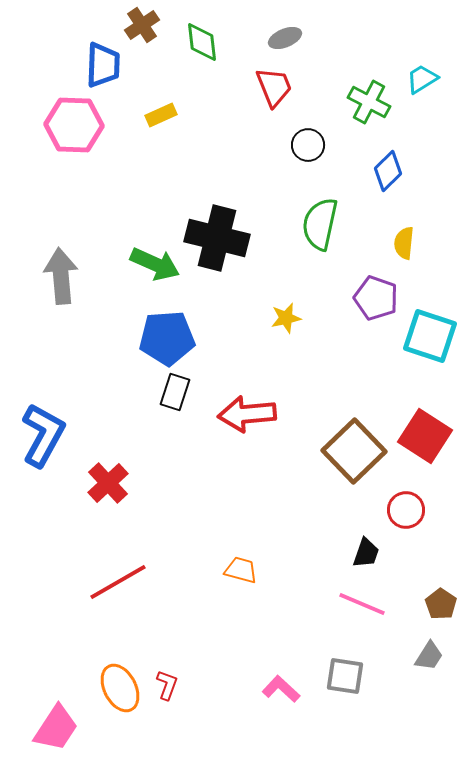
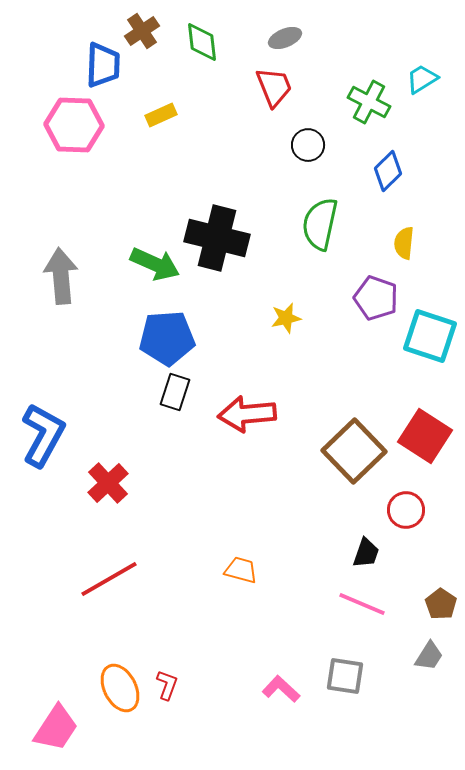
brown cross: moved 6 px down
red line: moved 9 px left, 3 px up
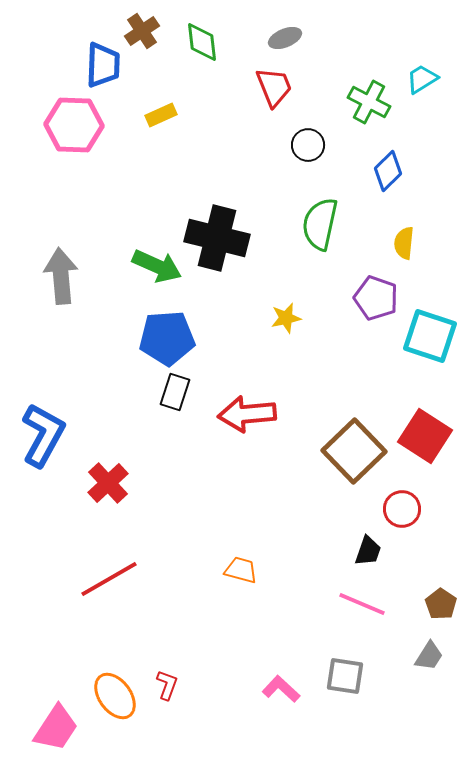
green arrow: moved 2 px right, 2 px down
red circle: moved 4 px left, 1 px up
black trapezoid: moved 2 px right, 2 px up
orange ellipse: moved 5 px left, 8 px down; rotated 9 degrees counterclockwise
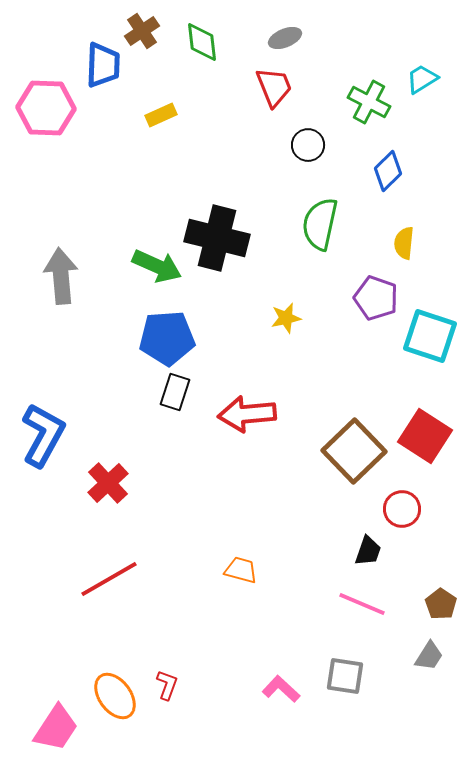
pink hexagon: moved 28 px left, 17 px up
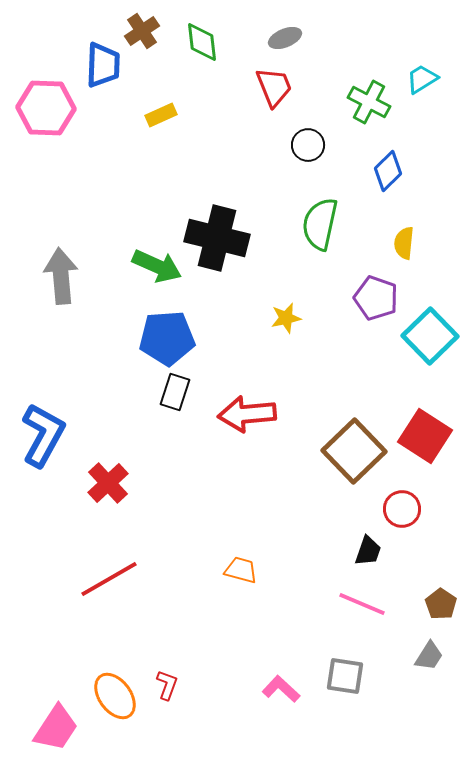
cyan square: rotated 28 degrees clockwise
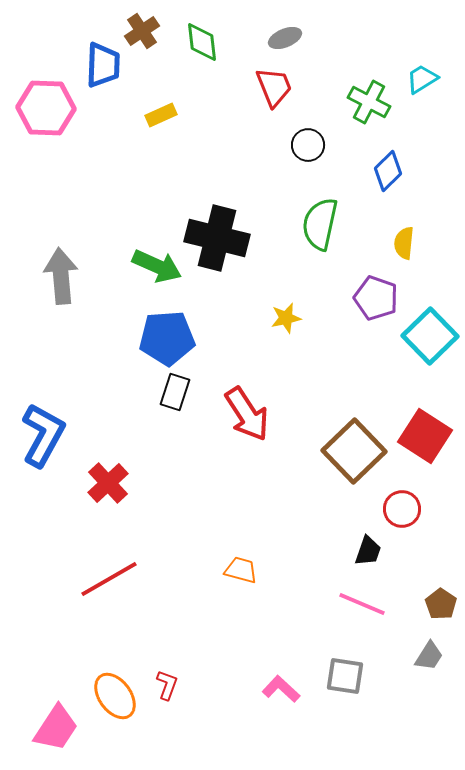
red arrow: rotated 118 degrees counterclockwise
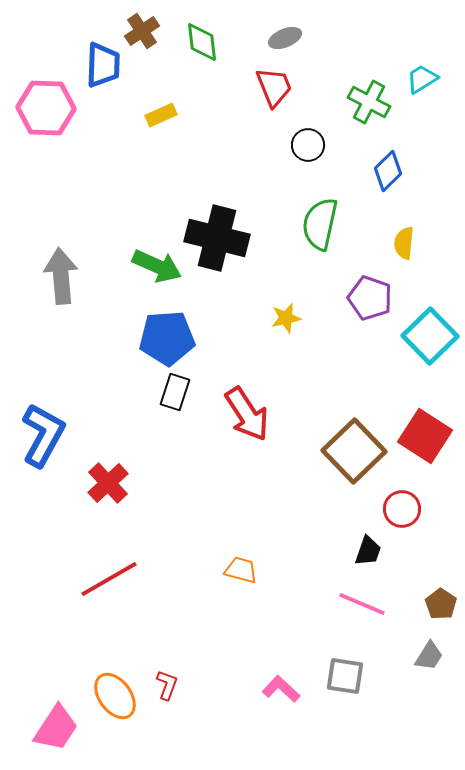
purple pentagon: moved 6 px left
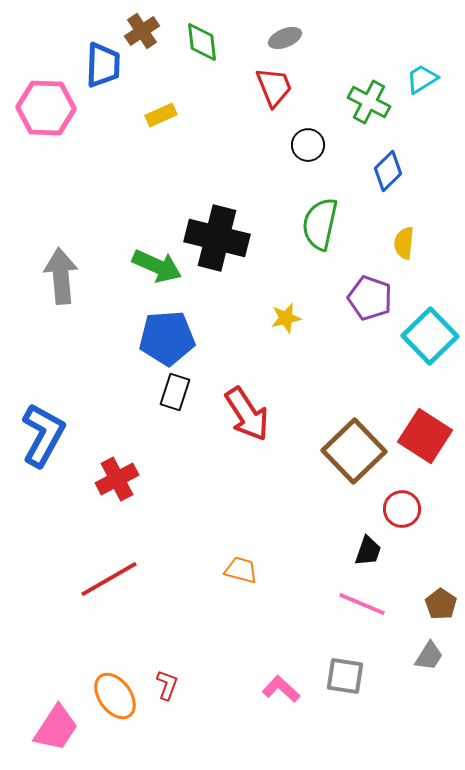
red cross: moved 9 px right, 4 px up; rotated 15 degrees clockwise
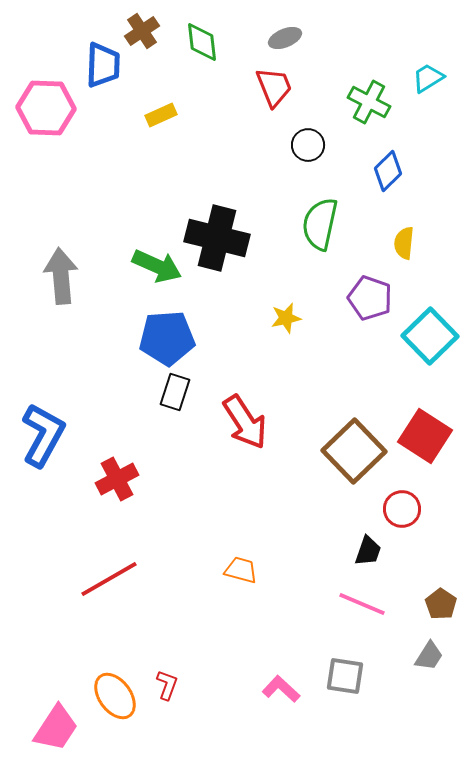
cyan trapezoid: moved 6 px right, 1 px up
red arrow: moved 2 px left, 8 px down
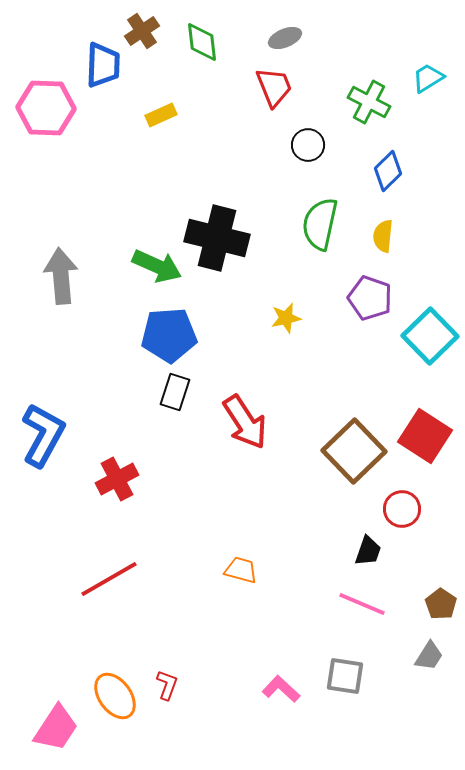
yellow semicircle: moved 21 px left, 7 px up
blue pentagon: moved 2 px right, 3 px up
